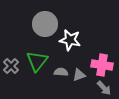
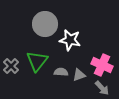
pink cross: rotated 15 degrees clockwise
gray arrow: moved 2 px left
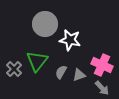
gray cross: moved 3 px right, 3 px down
gray semicircle: rotated 64 degrees counterclockwise
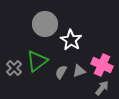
white star: moved 1 px right; rotated 20 degrees clockwise
green triangle: rotated 15 degrees clockwise
gray cross: moved 1 px up
gray triangle: moved 4 px up
gray arrow: rotated 98 degrees counterclockwise
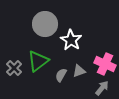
green triangle: moved 1 px right
pink cross: moved 3 px right, 1 px up
gray semicircle: moved 3 px down
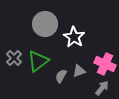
white star: moved 3 px right, 3 px up
gray cross: moved 10 px up
gray semicircle: moved 1 px down
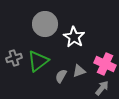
gray cross: rotated 28 degrees clockwise
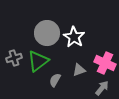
gray circle: moved 2 px right, 9 px down
pink cross: moved 1 px up
gray triangle: moved 1 px up
gray semicircle: moved 6 px left, 4 px down
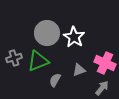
green triangle: rotated 15 degrees clockwise
